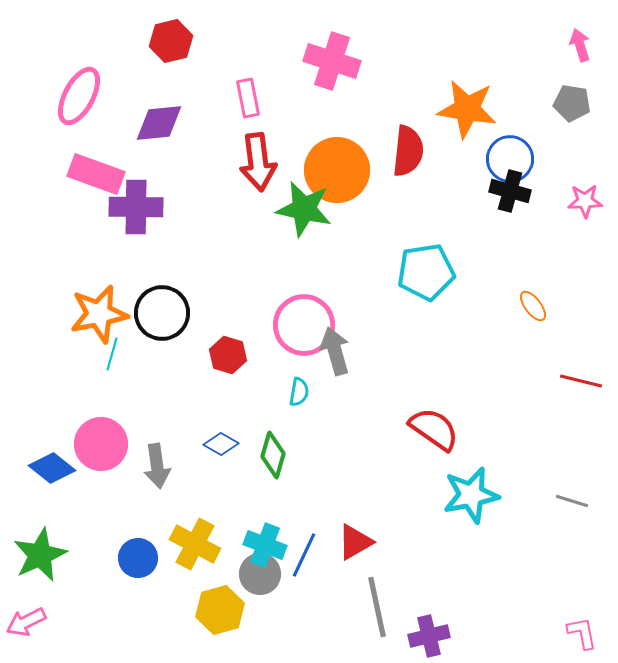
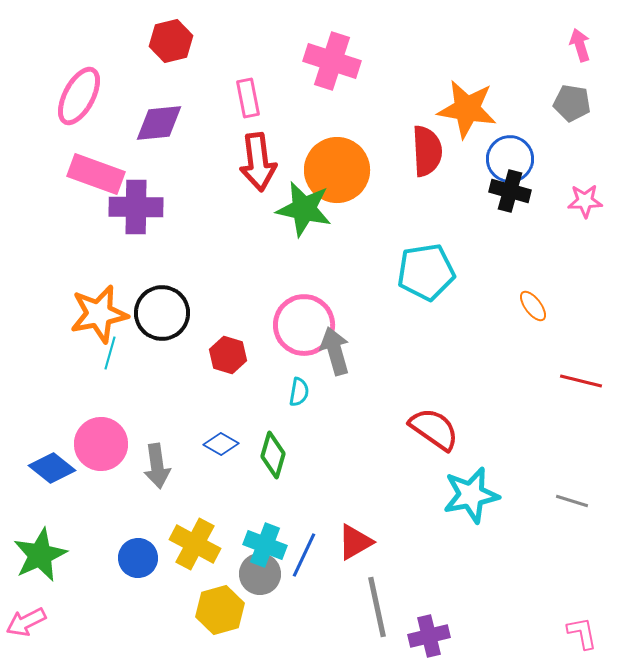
red semicircle at (408, 151): moved 19 px right; rotated 9 degrees counterclockwise
cyan line at (112, 354): moved 2 px left, 1 px up
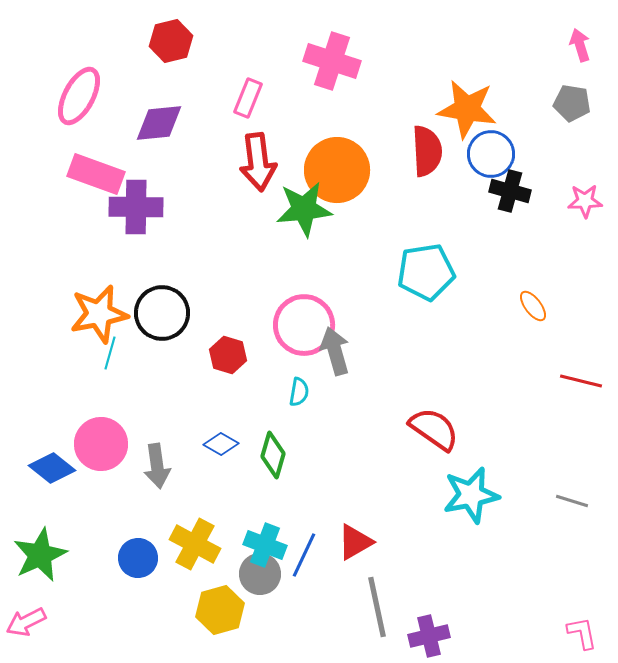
pink rectangle at (248, 98): rotated 33 degrees clockwise
blue circle at (510, 159): moved 19 px left, 5 px up
green star at (304, 209): rotated 18 degrees counterclockwise
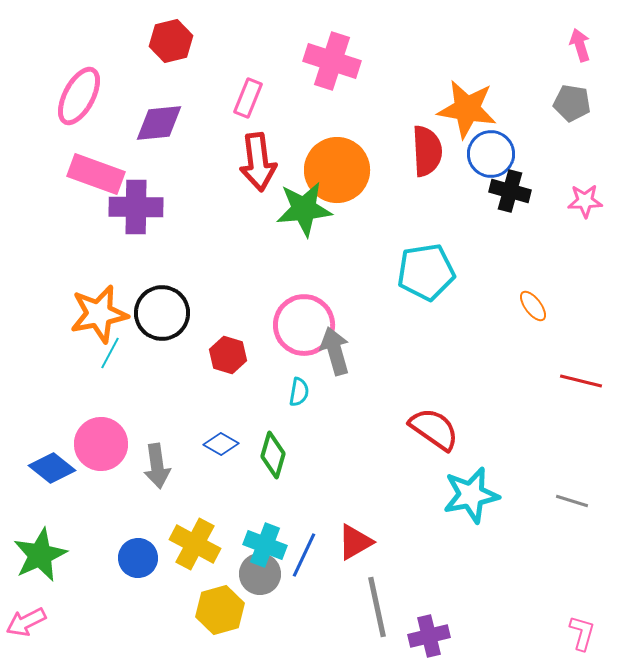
cyan line at (110, 353): rotated 12 degrees clockwise
pink L-shape at (582, 633): rotated 27 degrees clockwise
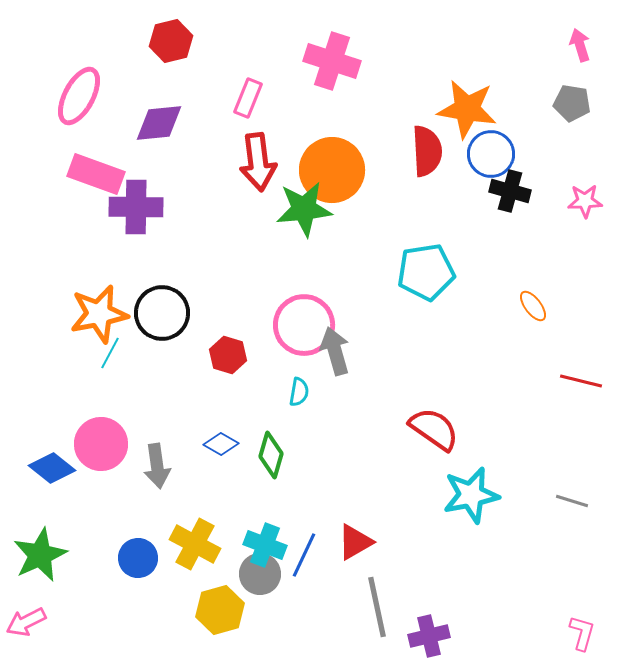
orange circle at (337, 170): moved 5 px left
green diamond at (273, 455): moved 2 px left
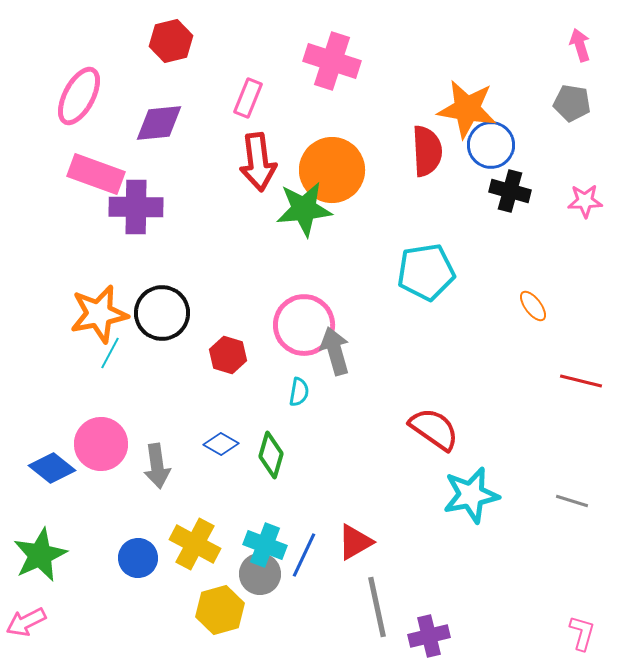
blue circle at (491, 154): moved 9 px up
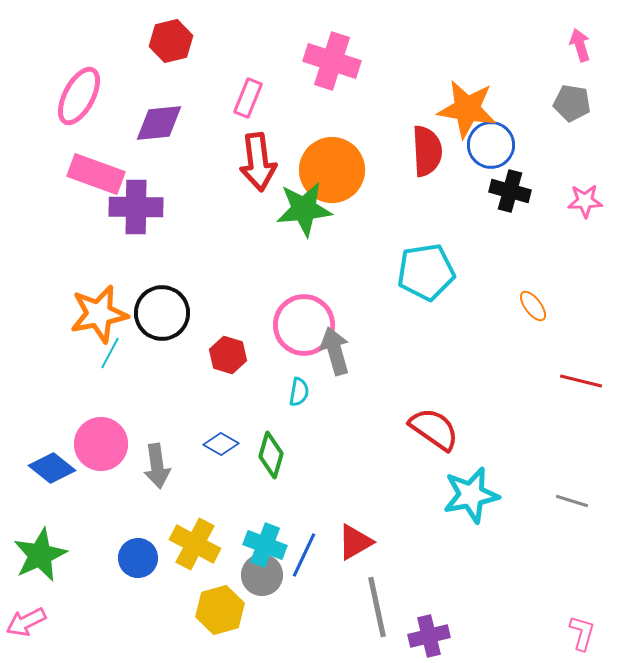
gray circle at (260, 574): moved 2 px right, 1 px down
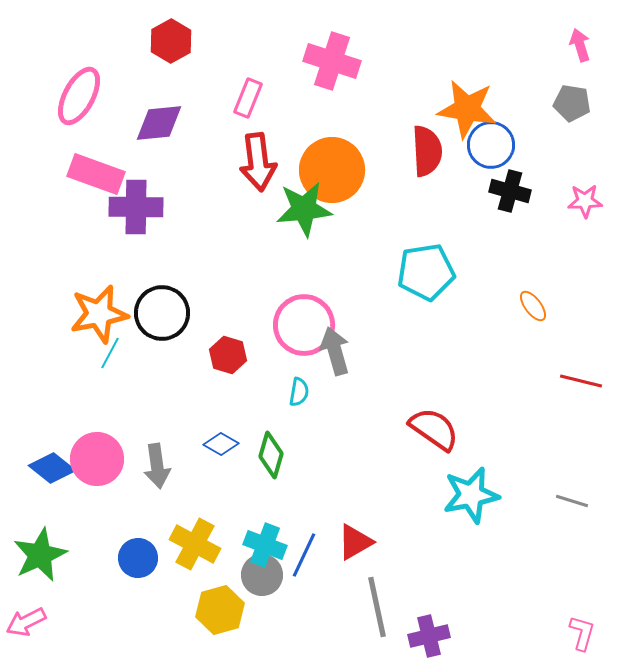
red hexagon at (171, 41): rotated 15 degrees counterclockwise
pink circle at (101, 444): moved 4 px left, 15 px down
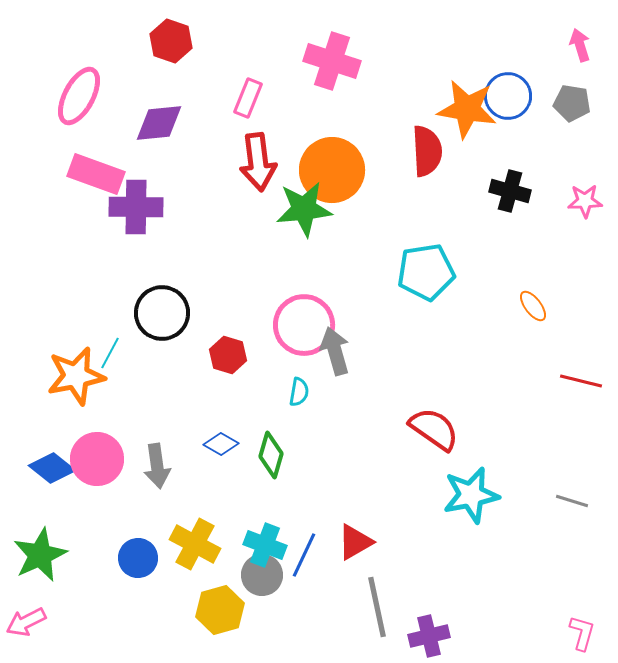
red hexagon at (171, 41): rotated 12 degrees counterclockwise
blue circle at (491, 145): moved 17 px right, 49 px up
orange star at (99, 314): moved 23 px left, 62 px down
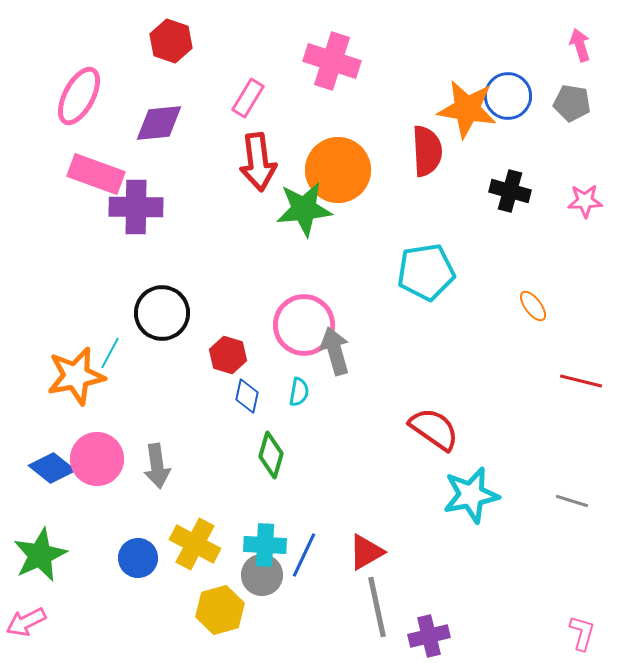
pink rectangle at (248, 98): rotated 9 degrees clockwise
orange circle at (332, 170): moved 6 px right
blue diamond at (221, 444): moved 26 px right, 48 px up; rotated 72 degrees clockwise
red triangle at (355, 542): moved 11 px right, 10 px down
cyan cross at (265, 545): rotated 18 degrees counterclockwise
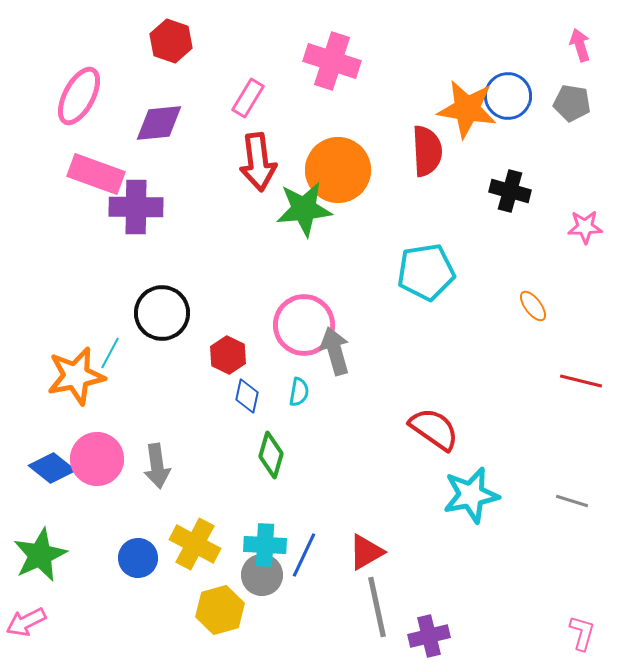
pink star at (585, 201): moved 26 px down
red hexagon at (228, 355): rotated 9 degrees clockwise
